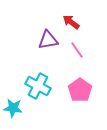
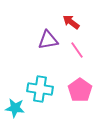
cyan cross: moved 2 px right, 3 px down; rotated 20 degrees counterclockwise
cyan star: moved 2 px right
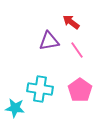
purple triangle: moved 1 px right, 1 px down
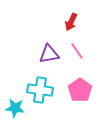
red arrow: rotated 102 degrees counterclockwise
purple triangle: moved 13 px down
pink line: moved 1 px down
cyan cross: moved 1 px down
